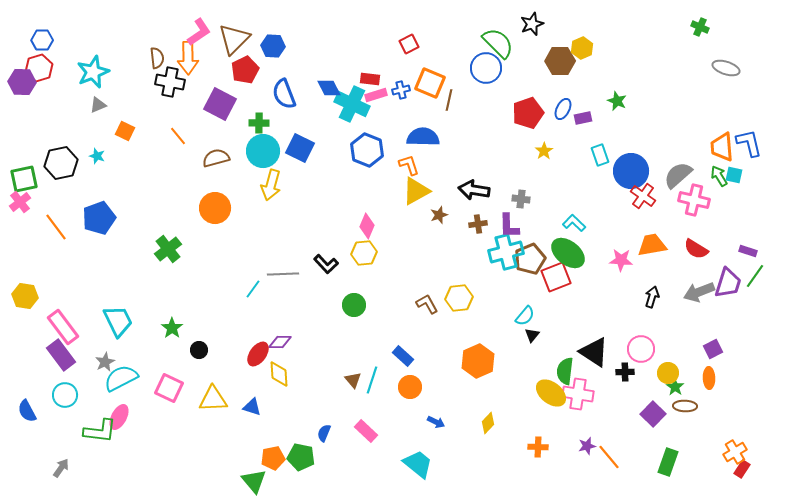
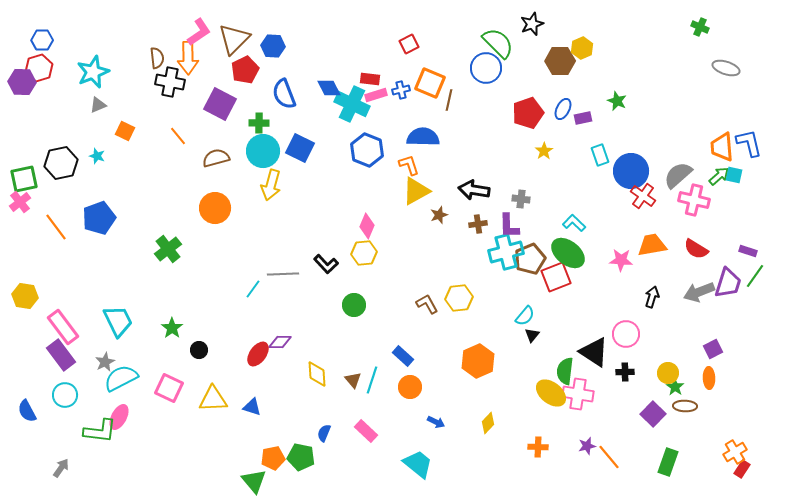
green arrow at (719, 176): rotated 80 degrees clockwise
pink circle at (641, 349): moved 15 px left, 15 px up
yellow diamond at (279, 374): moved 38 px right
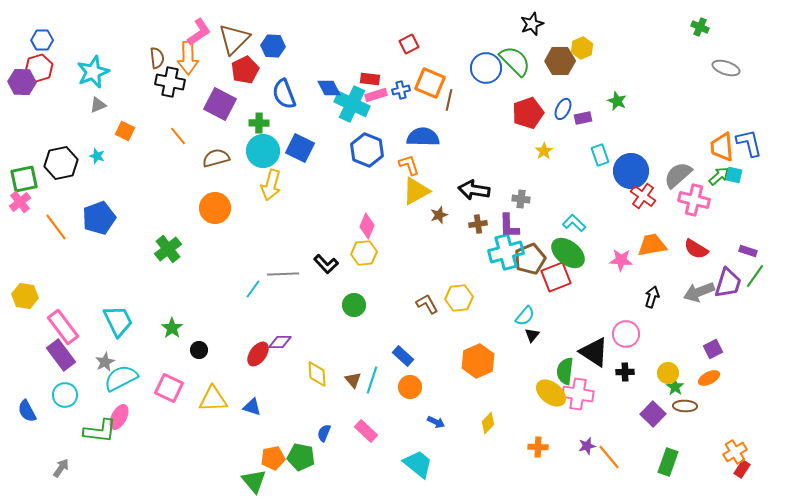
green semicircle at (498, 43): moved 17 px right, 18 px down
orange ellipse at (709, 378): rotated 65 degrees clockwise
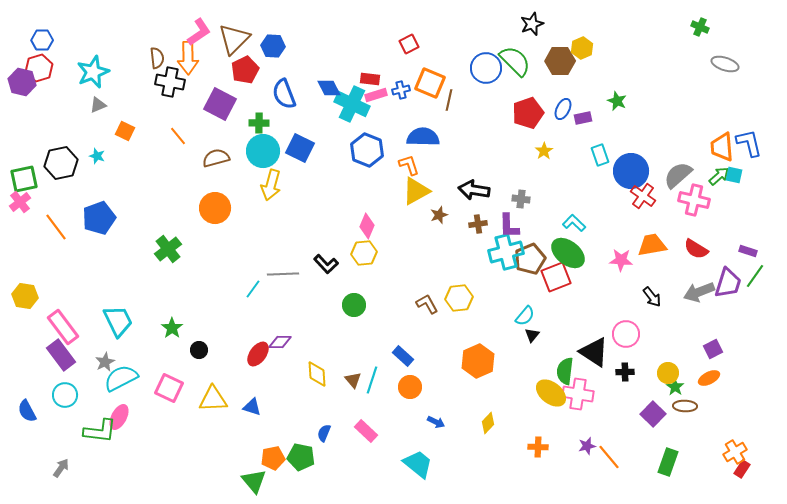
gray ellipse at (726, 68): moved 1 px left, 4 px up
purple hexagon at (22, 82): rotated 12 degrees clockwise
black arrow at (652, 297): rotated 125 degrees clockwise
